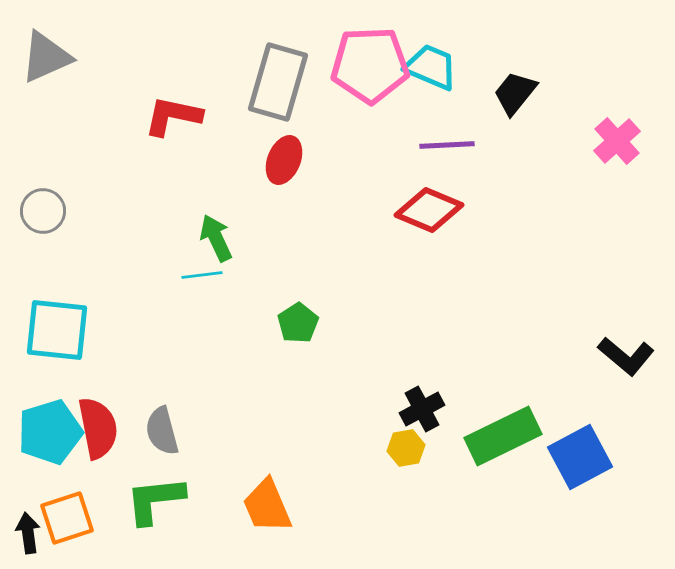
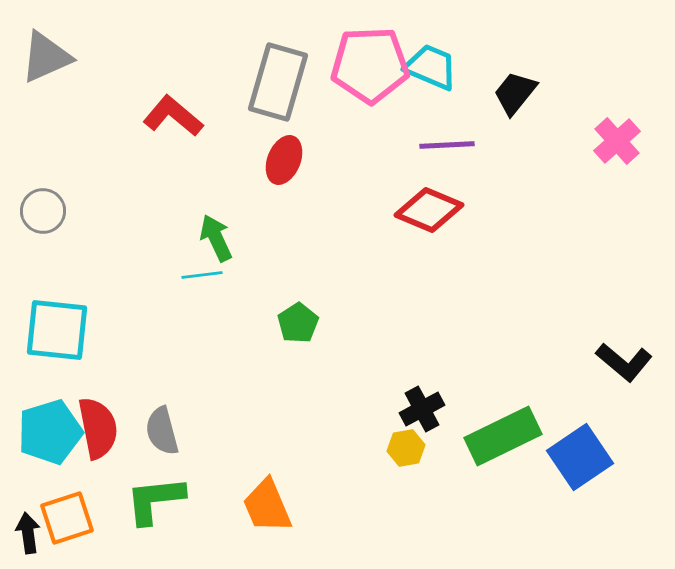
red L-shape: rotated 28 degrees clockwise
black L-shape: moved 2 px left, 6 px down
blue square: rotated 6 degrees counterclockwise
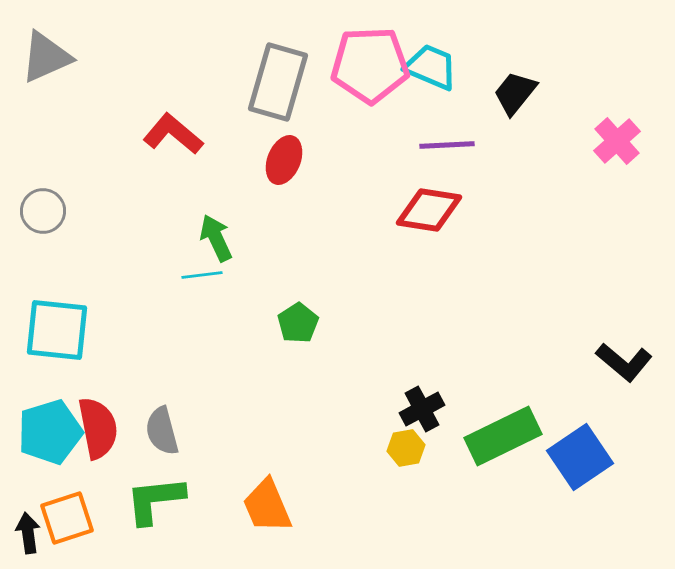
red L-shape: moved 18 px down
red diamond: rotated 14 degrees counterclockwise
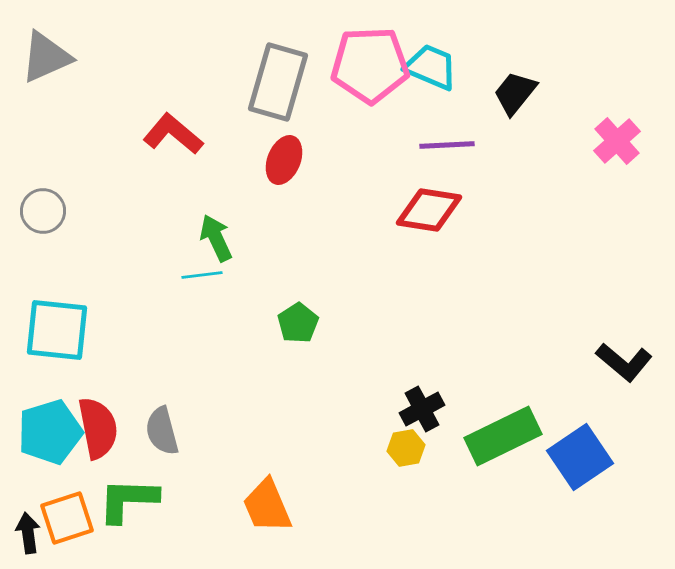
green L-shape: moved 27 px left; rotated 8 degrees clockwise
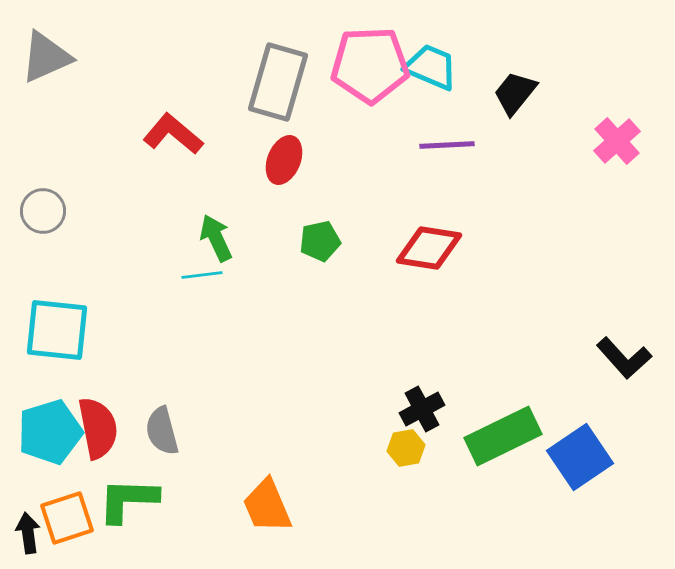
red diamond: moved 38 px down
green pentagon: moved 22 px right, 82 px up; rotated 21 degrees clockwise
black L-shape: moved 4 px up; rotated 8 degrees clockwise
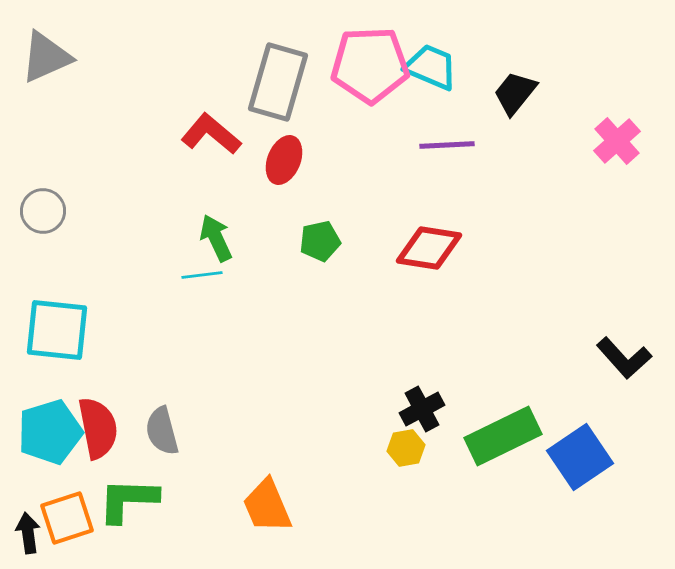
red L-shape: moved 38 px right
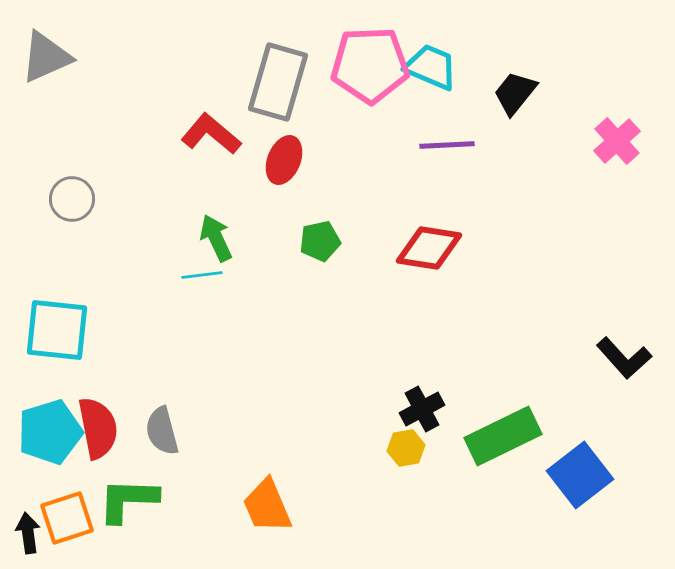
gray circle: moved 29 px right, 12 px up
blue square: moved 18 px down; rotated 4 degrees counterclockwise
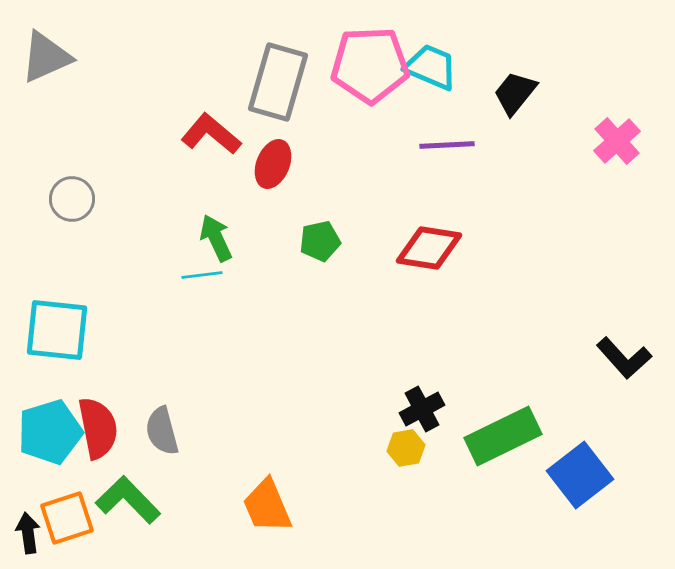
red ellipse: moved 11 px left, 4 px down
green L-shape: rotated 44 degrees clockwise
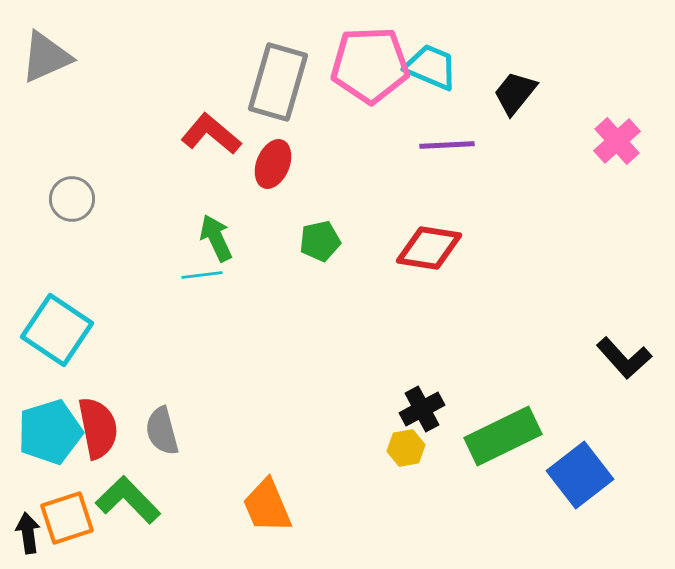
cyan square: rotated 28 degrees clockwise
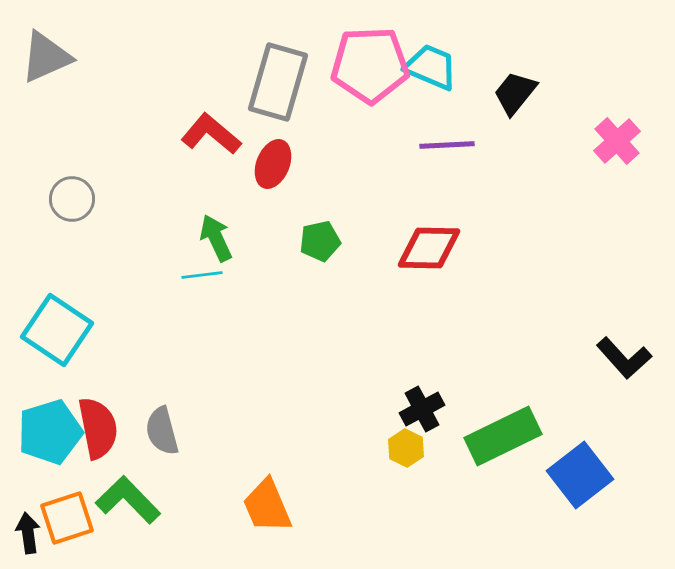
red diamond: rotated 8 degrees counterclockwise
yellow hexagon: rotated 24 degrees counterclockwise
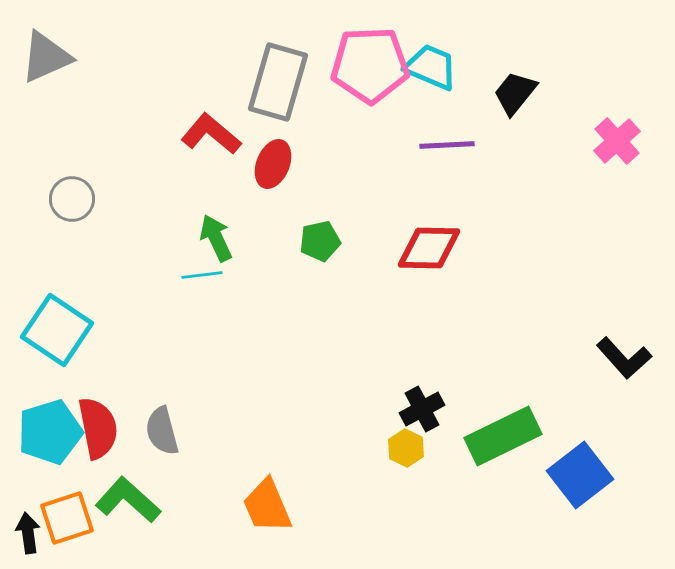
green L-shape: rotated 4 degrees counterclockwise
